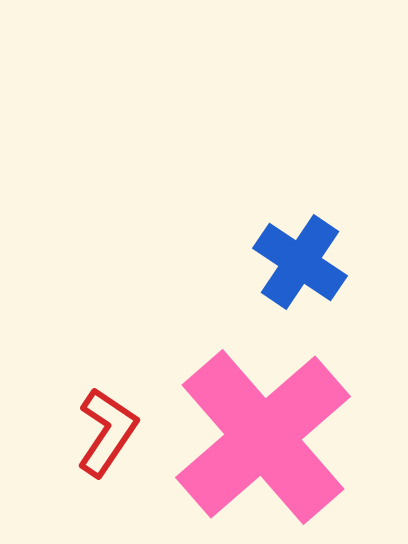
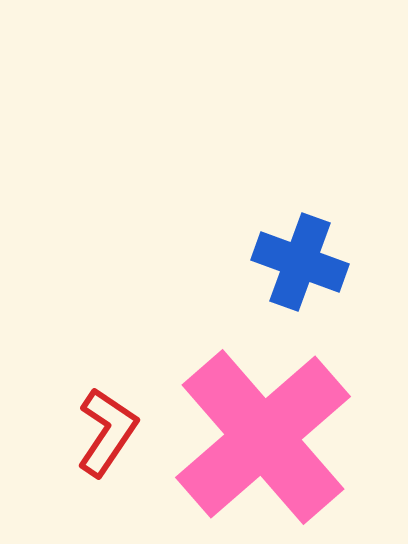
blue cross: rotated 14 degrees counterclockwise
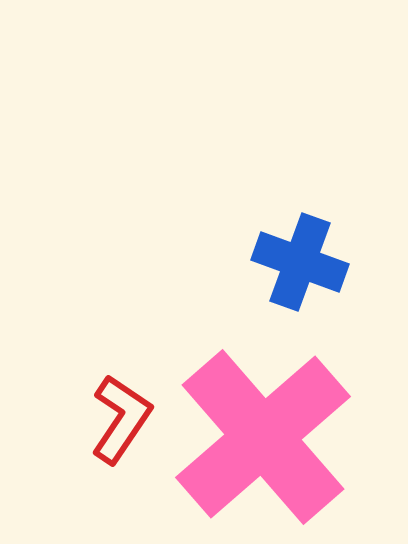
red L-shape: moved 14 px right, 13 px up
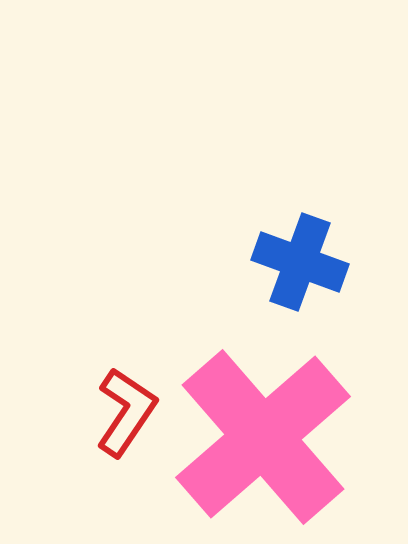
red L-shape: moved 5 px right, 7 px up
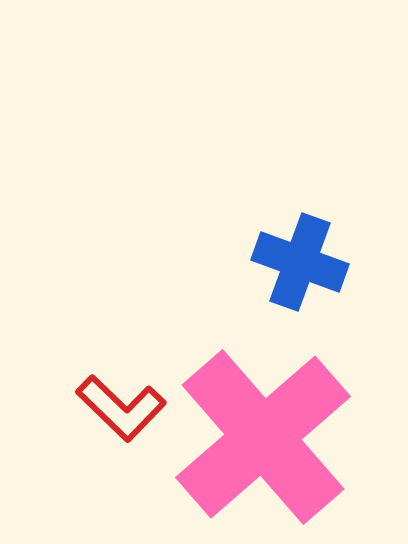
red L-shape: moved 5 px left, 4 px up; rotated 100 degrees clockwise
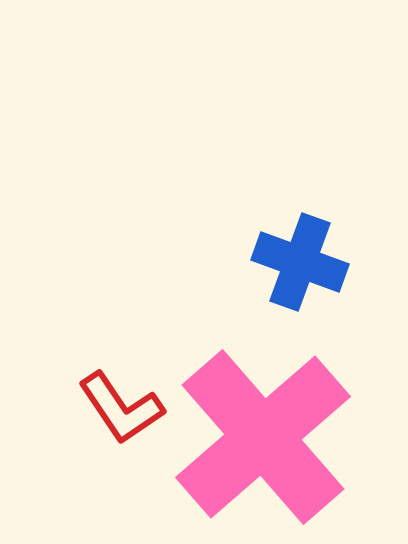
red L-shape: rotated 12 degrees clockwise
